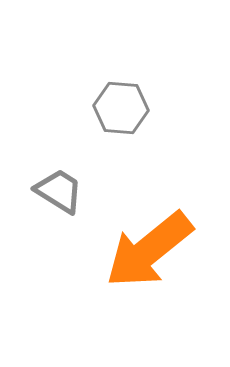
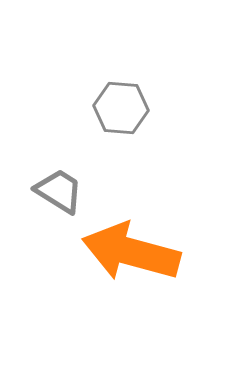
orange arrow: moved 18 px left, 2 px down; rotated 54 degrees clockwise
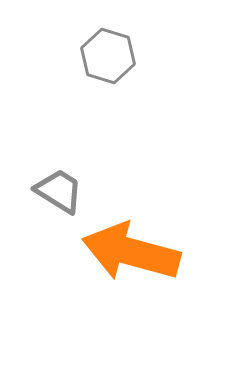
gray hexagon: moved 13 px left, 52 px up; rotated 12 degrees clockwise
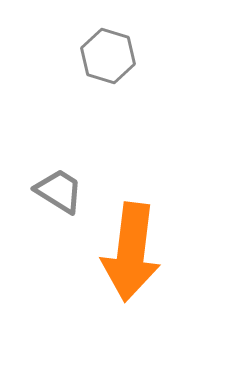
orange arrow: rotated 98 degrees counterclockwise
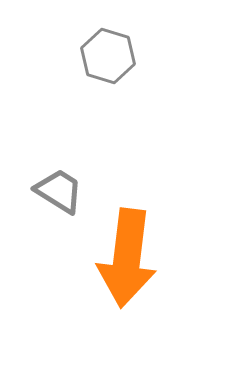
orange arrow: moved 4 px left, 6 px down
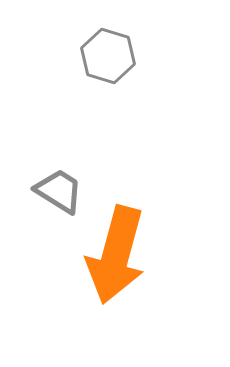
orange arrow: moved 11 px left, 3 px up; rotated 8 degrees clockwise
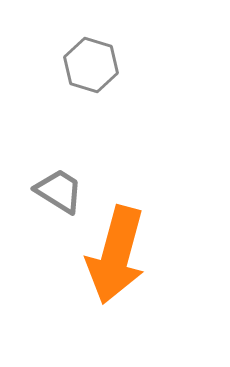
gray hexagon: moved 17 px left, 9 px down
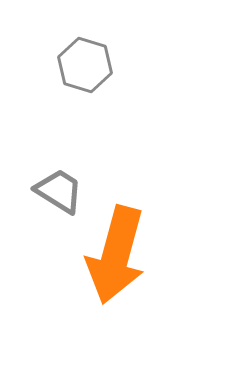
gray hexagon: moved 6 px left
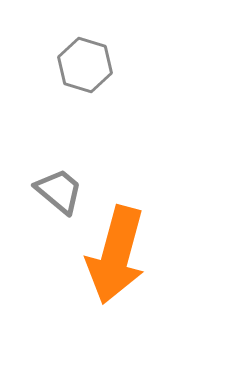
gray trapezoid: rotated 8 degrees clockwise
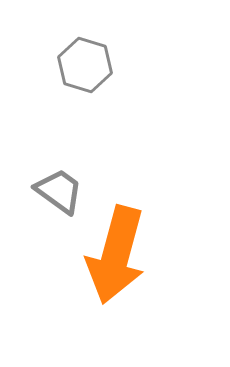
gray trapezoid: rotated 4 degrees counterclockwise
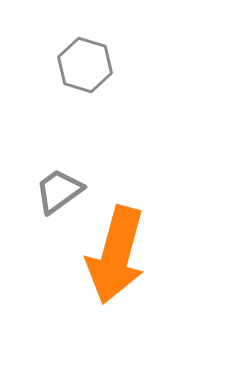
gray trapezoid: rotated 72 degrees counterclockwise
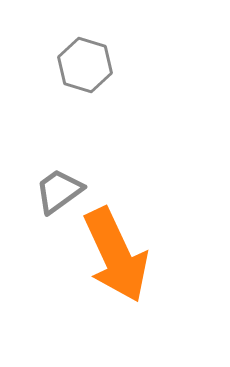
orange arrow: rotated 40 degrees counterclockwise
